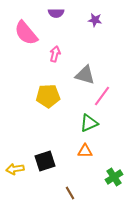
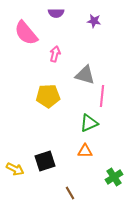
purple star: moved 1 px left, 1 px down
pink line: rotated 30 degrees counterclockwise
yellow arrow: rotated 144 degrees counterclockwise
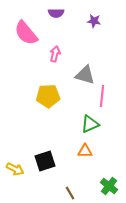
green triangle: moved 1 px right, 1 px down
green cross: moved 5 px left, 9 px down; rotated 18 degrees counterclockwise
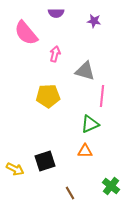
gray triangle: moved 4 px up
green cross: moved 2 px right
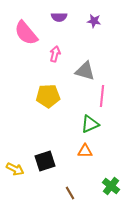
purple semicircle: moved 3 px right, 4 px down
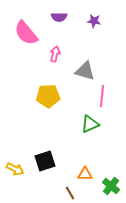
orange triangle: moved 23 px down
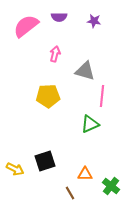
pink semicircle: moved 7 px up; rotated 92 degrees clockwise
